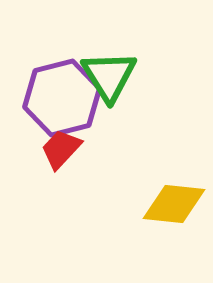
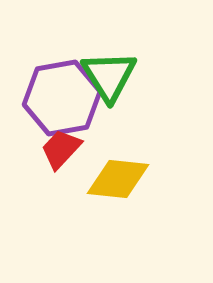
purple hexagon: rotated 4 degrees clockwise
yellow diamond: moved 56 px left, 25 px up
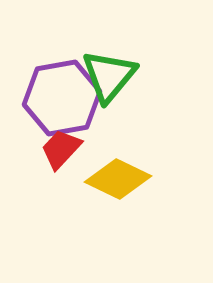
green triangle: rotated 12 degrees clockwise
yellow diamond: rotated 20 degrees clockwise
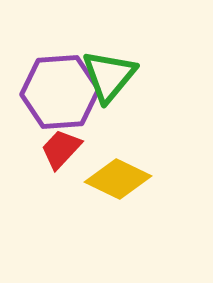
purple hexagon: moved 2 px left, 6 px up; rotated 6 degrees clockwise
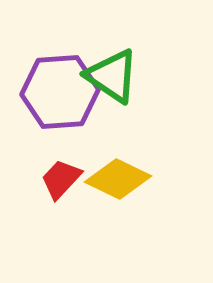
green triangle: moved 3 px right; rotated 36 degrees counterclockwise
red trapezoid: moved 30 px down
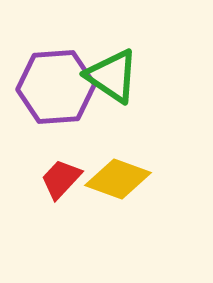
purple hexagon: moved 4 px left, 5 px up
yellow diamond: rotated 6 degrees counterclockwise
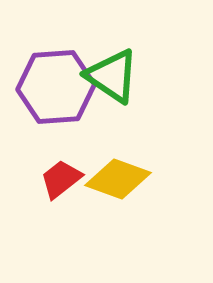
red trapezoid: rotated 9 degrees clockwise
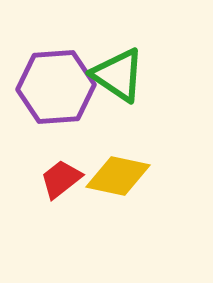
green triangle: moved 6 px right, 1 px up
yellow diamond: moved 3 px up; rotated 8 degrees counterclockwise
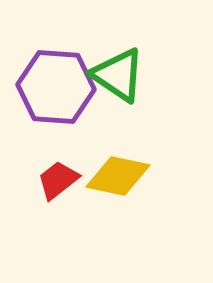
purple hexagon: rotated 8 degrees clockwise
red trapezoid: moved 3 px left, 1 px down
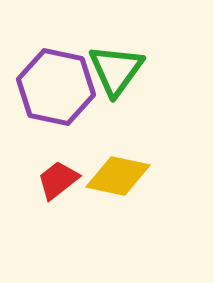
green triangle: moved 2 px left, 5 px up; rotated 32 degrees clockwise
purple hexagon: rotated 8 degrees clockwise
